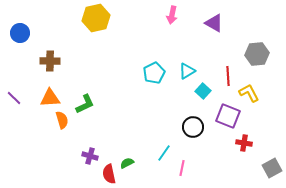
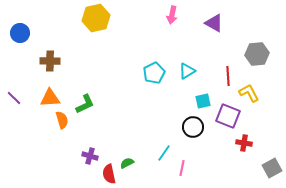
cyan square: moved 10 px down; rotated 35 degrees clockwise
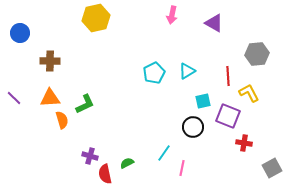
red semicircle: moved 4 px left
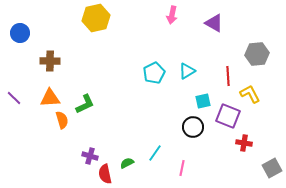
yellow L-shape: moved 1 px right, 1 px down
cyan line: moved 9 px left
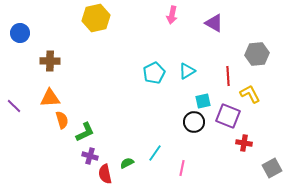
purple line: moved 8 px down
green L-shape: moved 28 px down
black circle: moved 1 px right, 5 px up
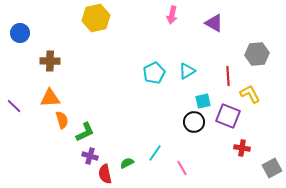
red cross: moved 2 px left, 5 px down
pink line: rotated 42 degrees counterclockwise
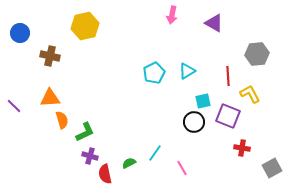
yellow hexagon: moved 11 px left, 8 px down
brown cross: moved 5 px up; rotated 12 degrees clockwise
green semicircle: moved 2 px right
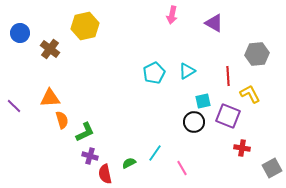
brown cross: moved 7 px up; rotated 24 degrees clockwise
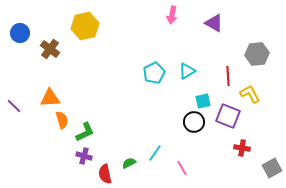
purple cross: moved 6 px left
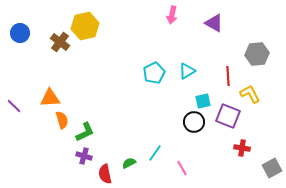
brown cross: moved 10 px right, 7 px up
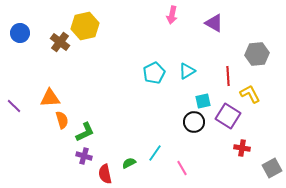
purple square: rotated 10 degrees clockwise
